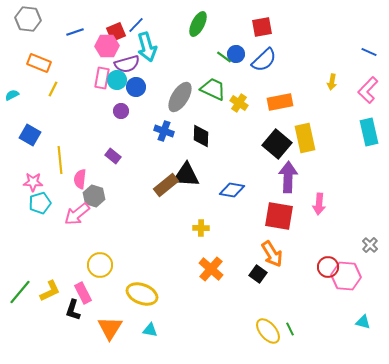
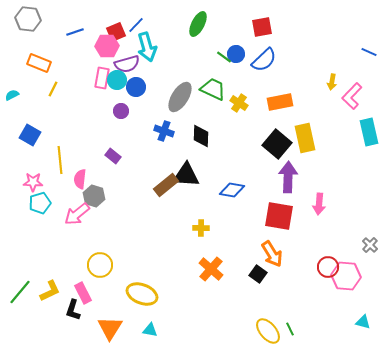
pink L-shape at (368, 90): moved 16 px left, 6 px down
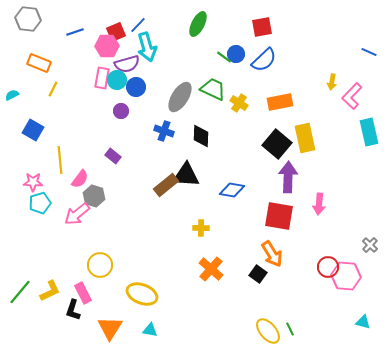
blue line at (136, 25): moved 2 px right
blue square at (30, 135): moved 3 px right, 5 px up
pink semicircle at (80, 179): rotated 150 degrees counterclockwise
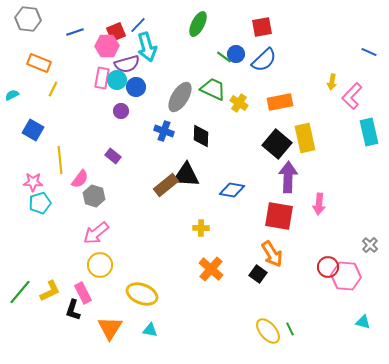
pink arrow at (77, 214): moved 19 px right, 19 px down
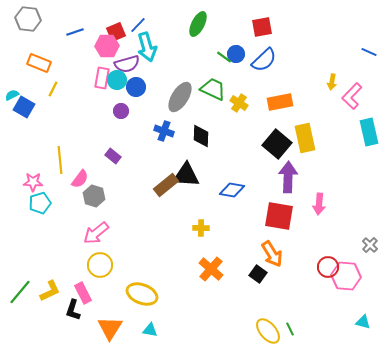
blue square at (33, 130): moved 9 px left, 23 px up
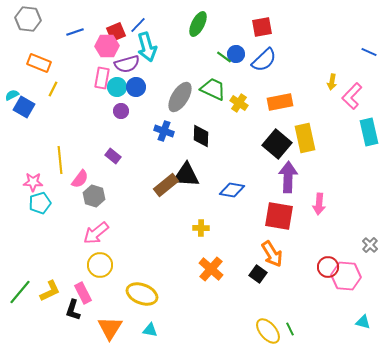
cyan circle at (117, 80): moved 7 px down
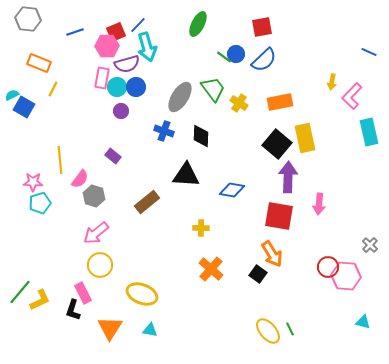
green trapezoid at (213, 89): rotated 28 degrees clockwise
brown rectangle at (166, 185): moved 19 px left, 17 px down
yellow L-shape at (50, 291): moved 10 px left, 9 px down
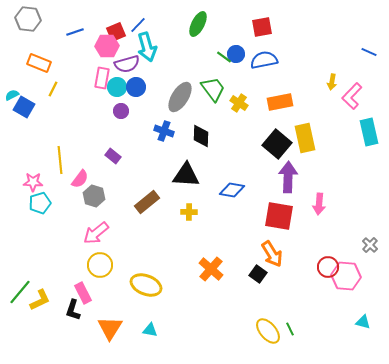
blue semicircle at (264, 60): rotated 148 degrees counterclockwise
yellow cross at (201, 228): moved 12 px left, 16 px up
yellow ellipse at (142, 294): moved 4 px right, 9 px up
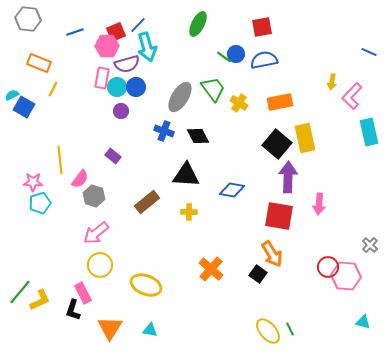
black diamond at (201, 136): moved 3 px left; rotated 30 degrees counterclockwise
